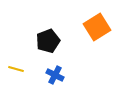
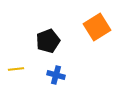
yellow line: rotated 21 degrees counterclockwise
blue cross: moved 1 px right; rotated 12 degrees counterclockwise
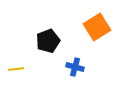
blue cross: moved 19 px right, 8 px up
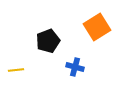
yellow line: moved 1 px down
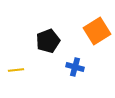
orange square: moved 4 px down
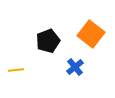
orange square: moved 6 px left, 3 px down; rotated 20 degrees counterclockwise
blue cross: rotated 36 degrees clockwise
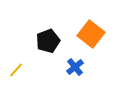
yellow line: rotated 42 degrees counterclockwise
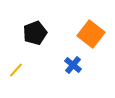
black pentagon: moved 13 px left, 8 px up
blue cross: moved 2 px left, 2 px up; rotated 12 degrees counterclockwise
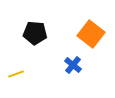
black pentagon: rotated 25 degrees clockwise
yellow line: moved 4 px down; rotated 28 degrees clockwise
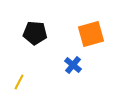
orange square: rotated 36 degrees clockwise
yellow line: moved 3 px right, 8 px down; rotated 42 degrees counterclockwise
